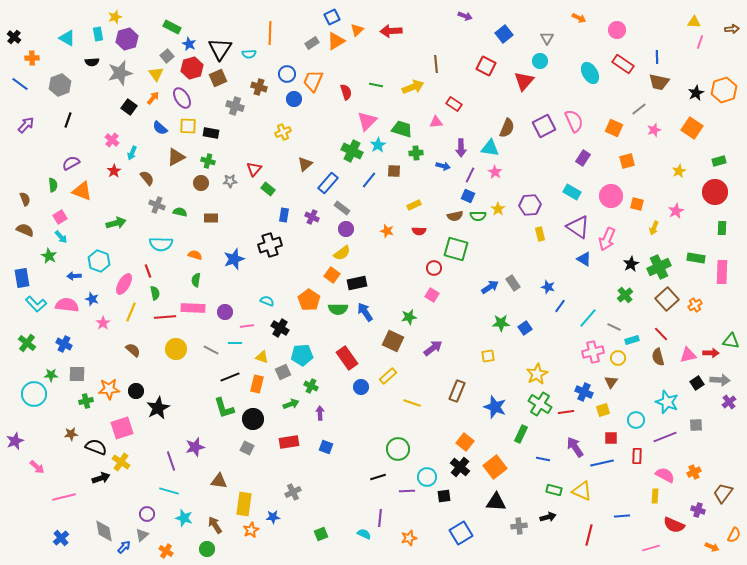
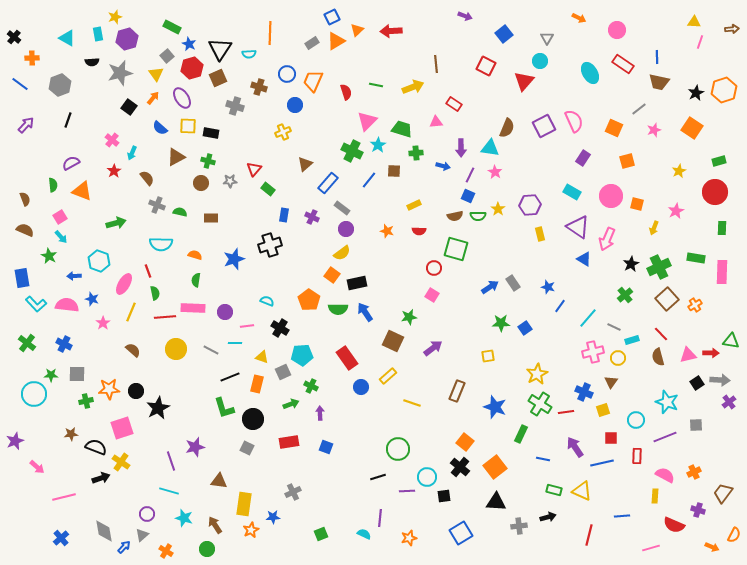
blue circle at (294, 99): moved 1 px right, 6 px down
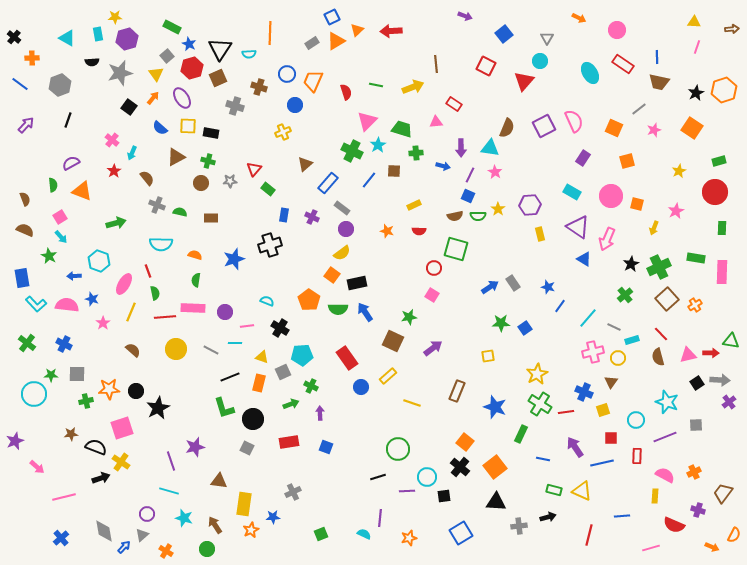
yellow star at (115, 17): rotated 16 degrees clockwise
pink line at (700, 42): moved 3 px left, 5 px down
orange rectangle at (257, 384): moved 2 px right, 1 px up
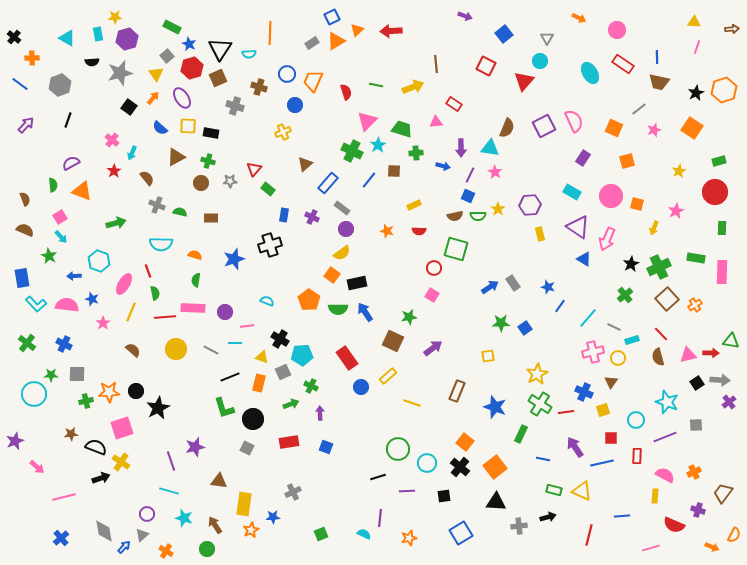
black cross at (280, 328): moved 11 px down
orange star at (109, 389): moved 3 px down
cyan circle at (427, 477): moved 14 px up
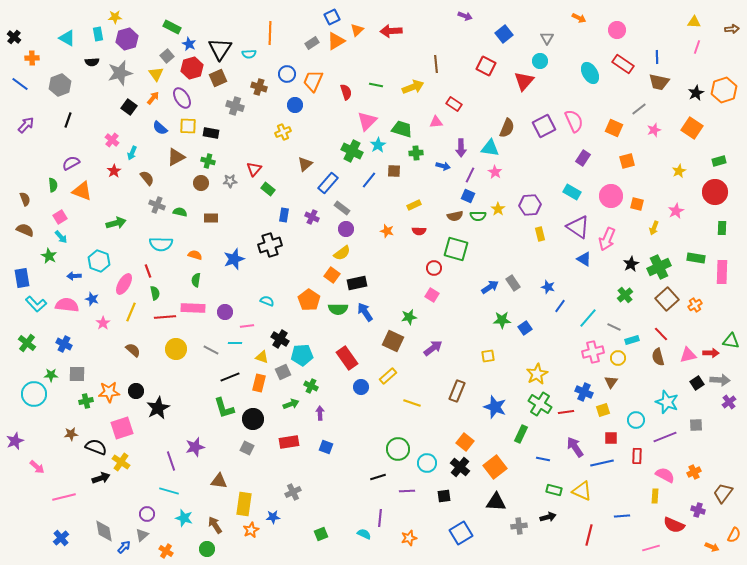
green star at (501, 323): moved 1 px right, 3 px up
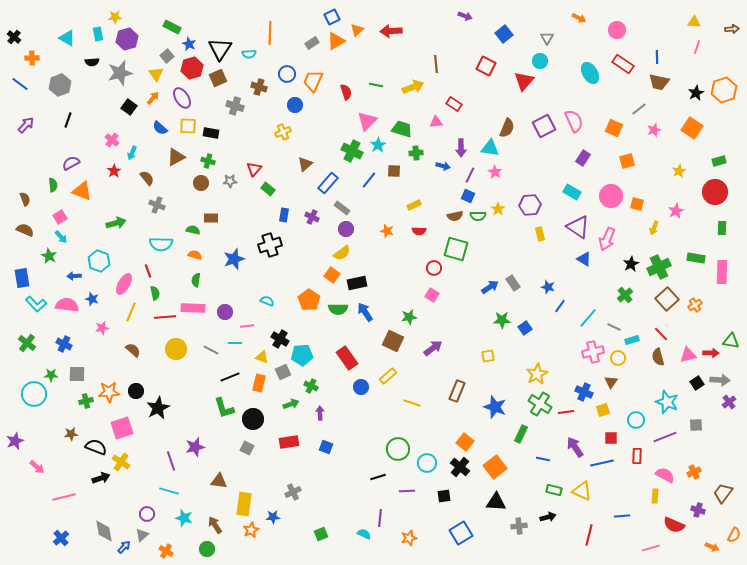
green semicircle at (180, 212): moved 13 px right, 18 px down
pink star at (103, 323): moved 1 px left, 5 px down; rotated 24 degrees clockwise
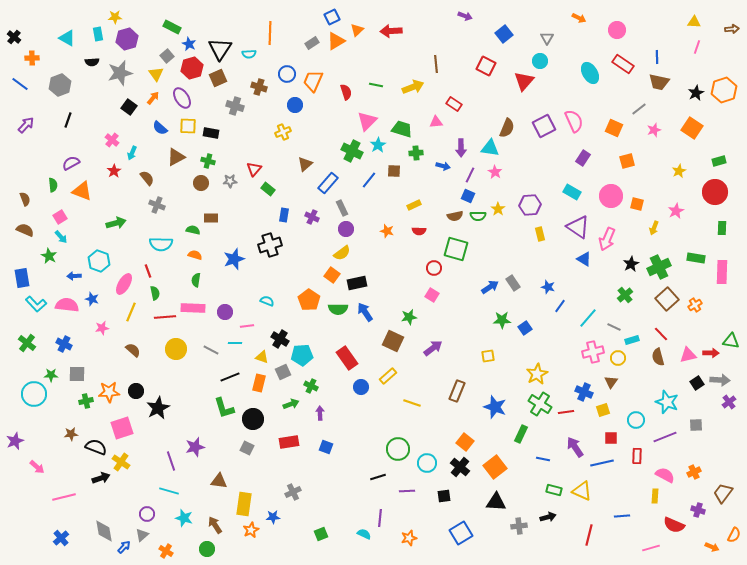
gray rectangle at (342, 208): rotated 28 degrees clockwise
